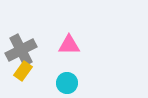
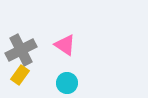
pink triangle: moved 4 px left; rotated 35 degrees clockwise
yellow rectangle: moved 3 px left, 4 px down
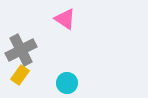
pink triangle: moved 26 px up
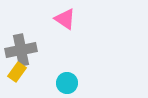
gray cross: rotated 16 degrees clockwise
yellow rectangle: moved 3 px left, 3 px up
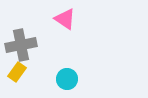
gray cross: moved 5 px up
cyan circle: moved 4 px up
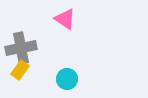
gray cross: moved 3 px down
yellow rectangle: moved 3 px right, 2 px up
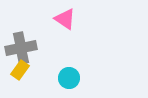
cyan circle: moved 2 px right, 1 px up
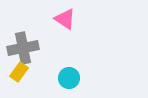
gray cross: moved 2 px right
yellow rectangle: moved 1 px left, 2 px down
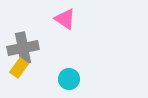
yellow rectangle: moved 4 px up
cyan circle: moved 1 px down
